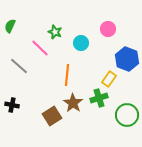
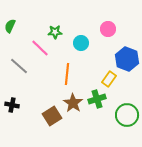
green star: rotated 24 degrees counterclockwise
orange line: moved 1 px up
green cross: moved 2 px left, 1 px down
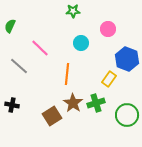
green star: moved 18 px right, 21 px up
green cross: moved 1 px left, 4 px down
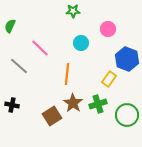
green cross: moved 2 px right, 1 px down
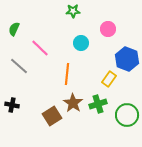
green semicircle: moved 4 px right, 3 px down
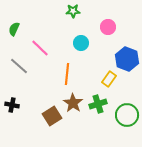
pink circle: moved 2 px up
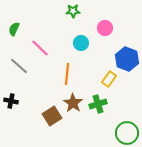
pink circle: moved 3 px left, 1 px down
black cross: moved 1 px left, 4 px up
green circle: moved 18 px down
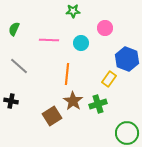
pink line: moved 9 px right, 8 px up; rotated 42 degrees counterclockwise
brown star: moved 2 px up
